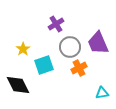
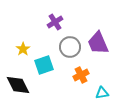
purple cross: moved 1 px left, 2 px up
orange cross: moved 2 px right, 7 px down
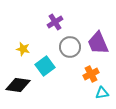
yellow star: rotated 24 degrees counterclockwise
cyan square: moved 1 px right, 1 px down; rotated 18 degrees counterclockwise
orange cross: moved 10 px right, 1 px up
black diamond: rotated 55 degrees counterclockwise
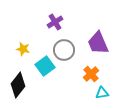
gray circle: moved 6 px left, 3 px down
orange cross: rotated 14 degrees counterclockwise
black diamond: rotated 60 degrees counterclockwise
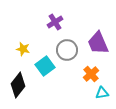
gray circle: moved 3 px right
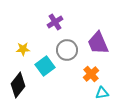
yellow star: rotated 16 degrees counterclockwise
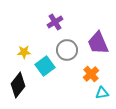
yellow star: moved 1 px right, 3 px down
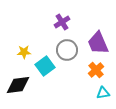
purple cross: moved 7 px right
orange cross: moved 5 px right, 4 px up
black diamond: rotated 45 degrees clockwise
cyan triangle: moved 1 px right
